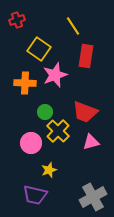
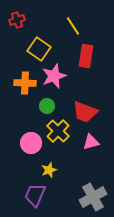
pink star: moved 1 px left, 1 px down
green circle: moved 2 px right, 6 px up
purple trapezoid: rotated 100 degrees clockwise
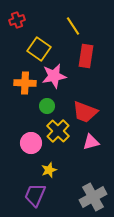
pink star: rotated 10 degrees clockwise
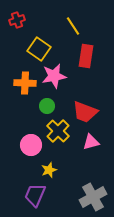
pink circle: moved 2 px down
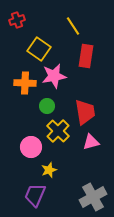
red trapezoid: rotated 120 degrees counterclockwise
pink circle: moved 2 px down
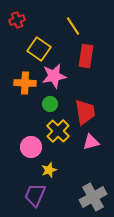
green circle: moved 3 px right, 2 px up
